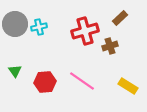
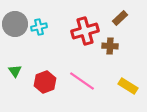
brown cross: rotated 21 degrees clockwise
red hexagon: rotated 15 degrees counterclockwise
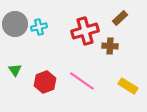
green triangle: moved 1 px up
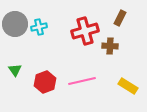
brown rectangle: rotated 21 degrees counterclockwise
pink line: rotated 48 degrees counterclockwise
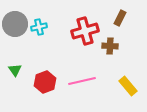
yellow rectangle: rotated 18 degrees clockwise
